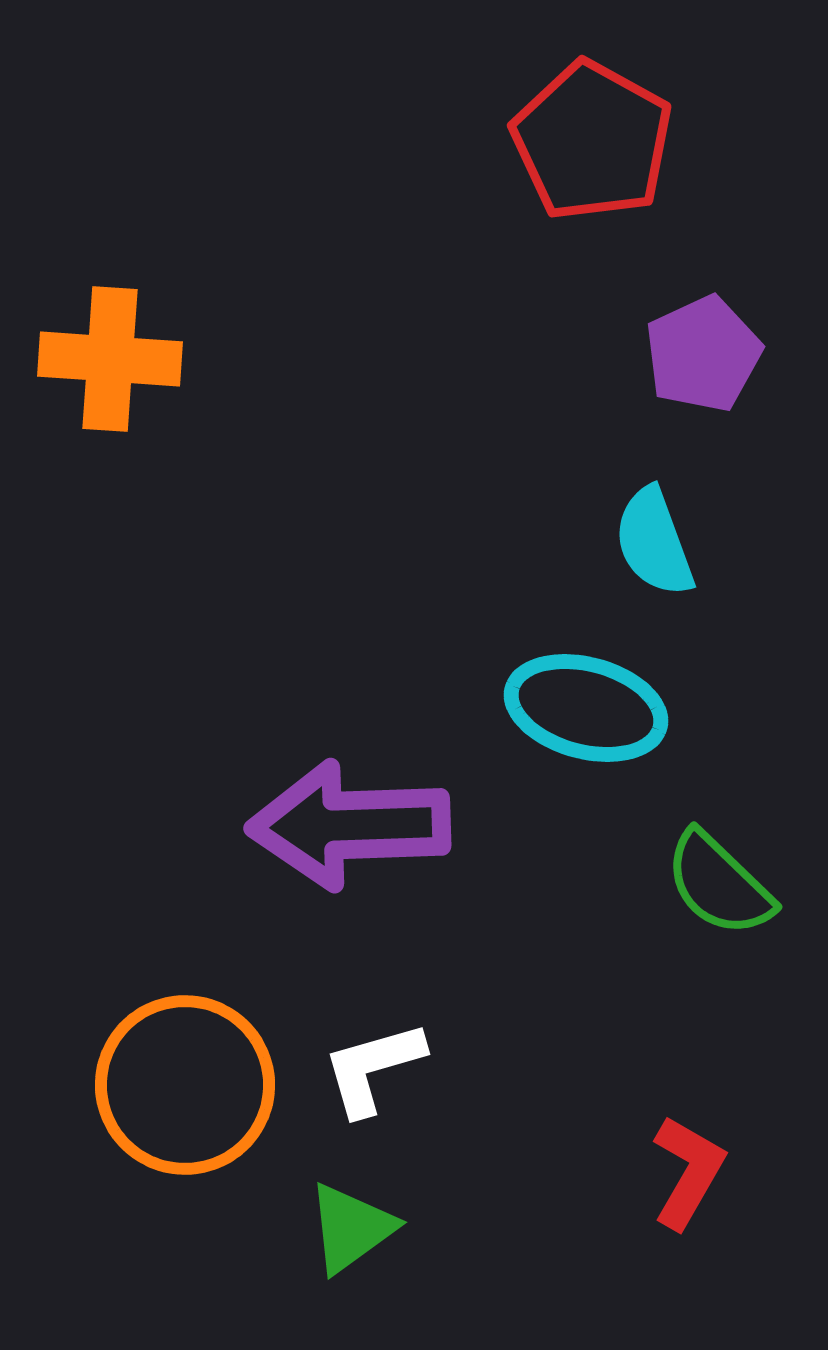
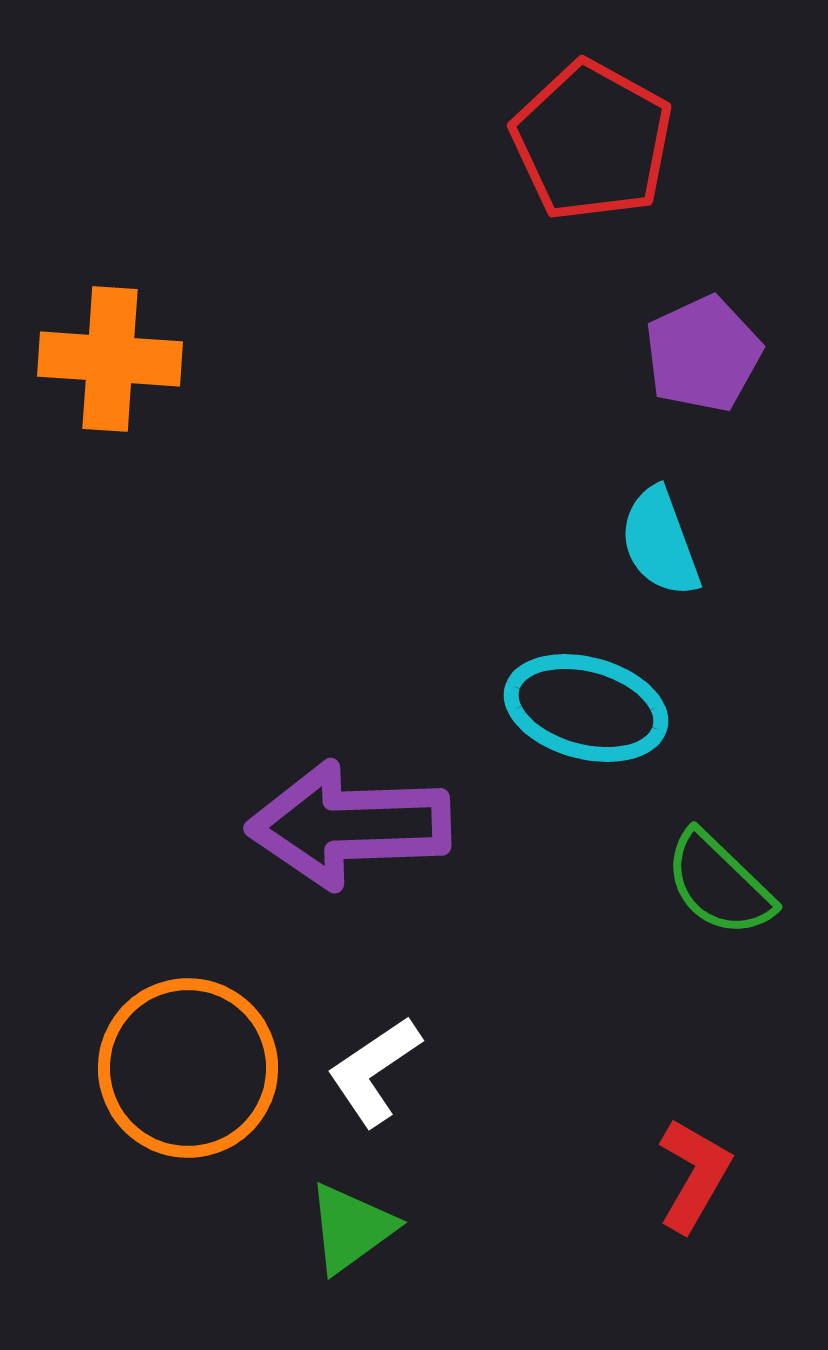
cyan semicircle: moved 6 px right
white L-shape: moved 1 px right, 3 px down; rotated 18 degrees counterclockwise
orange circle: moved 3 px right, 17 px up
red L-shape: moved 6 px right, 3 px down
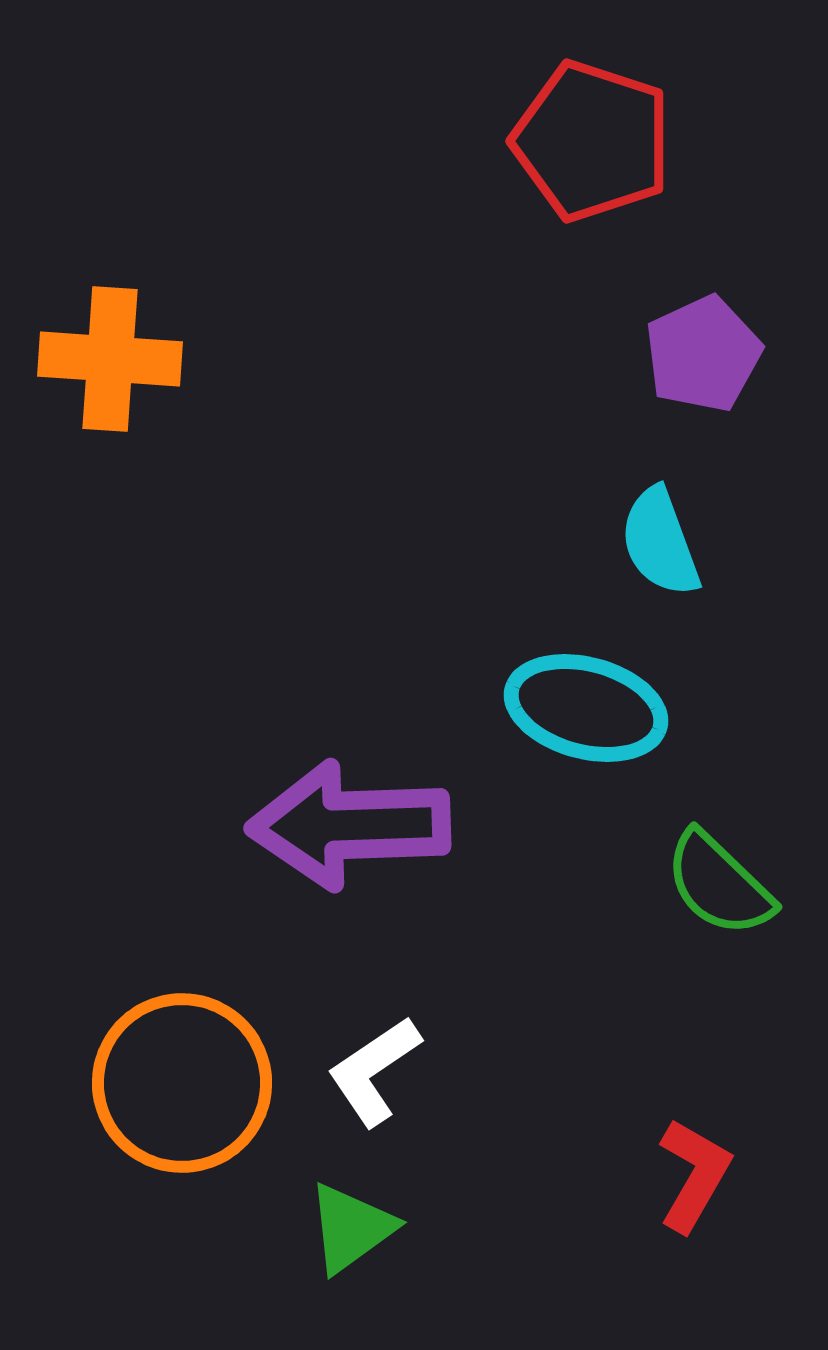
red pentagon: rotated 11 degrees counterclockwise
orange circle: moved 6 px left, 15 px down
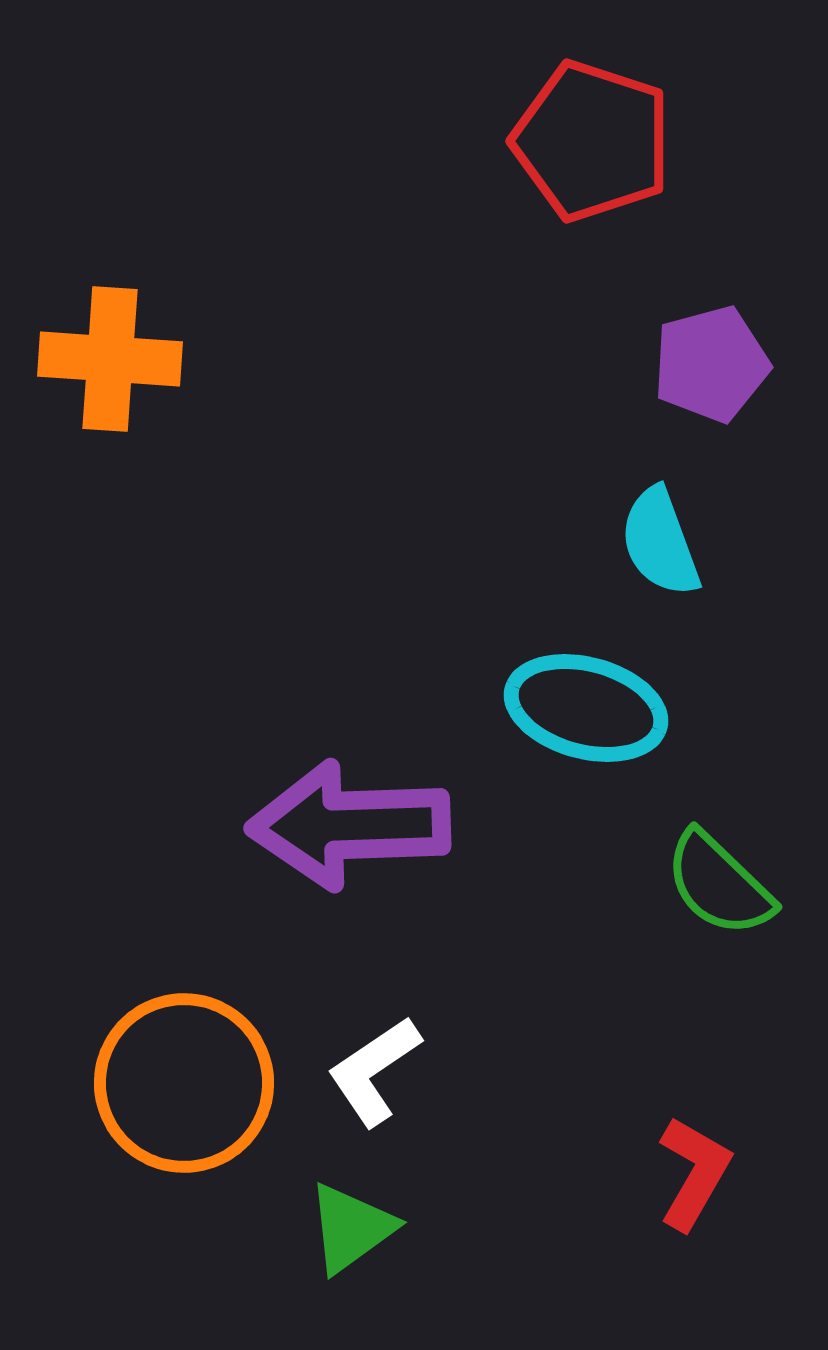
purple pentagon: moved 8 px right, 10 px down; rotated 10 degrees clockwise
orange circle: moved 2 px right
red L-shape: moved 2 px up
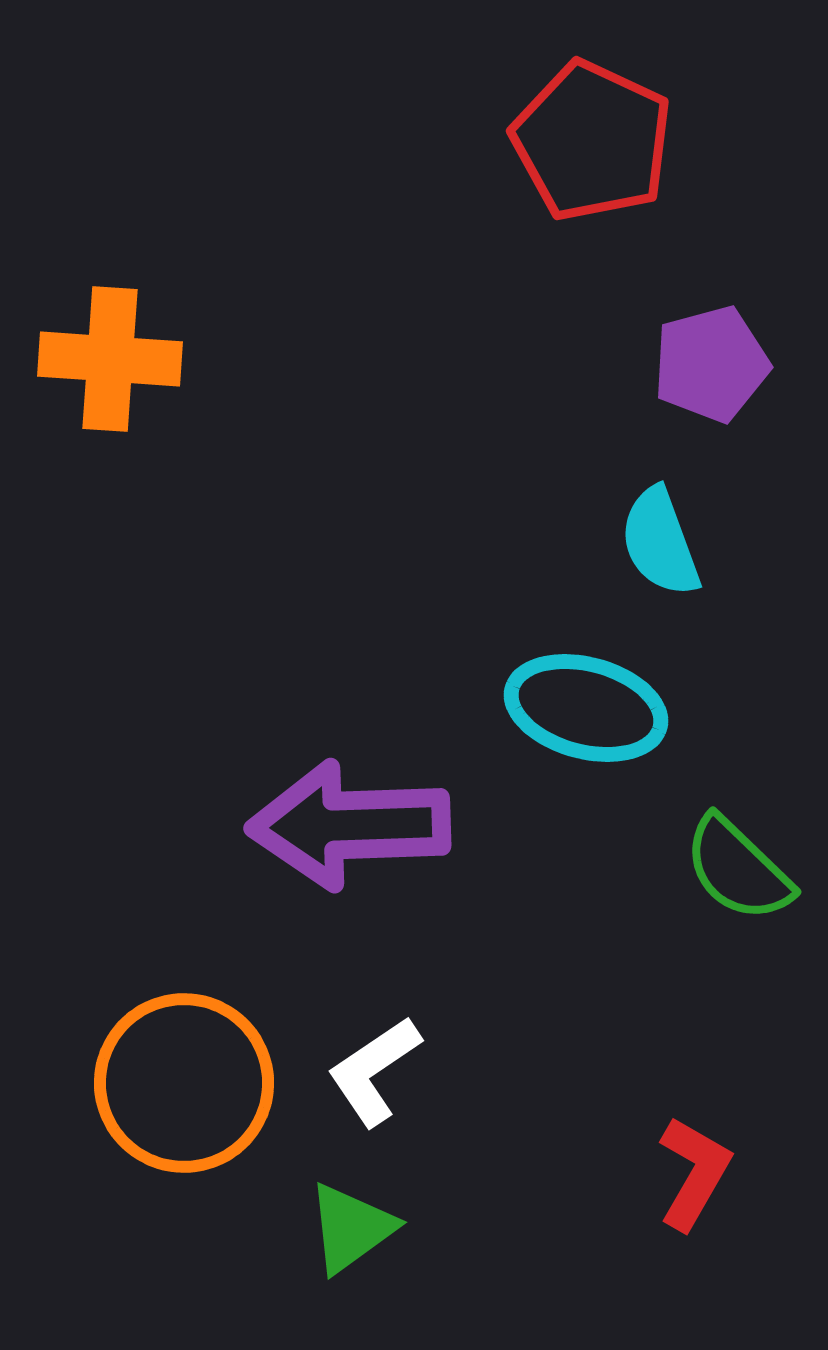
red pentagon: rotated 7 degrees clockwise
green semicircle: moved 19 px right, 15 px up
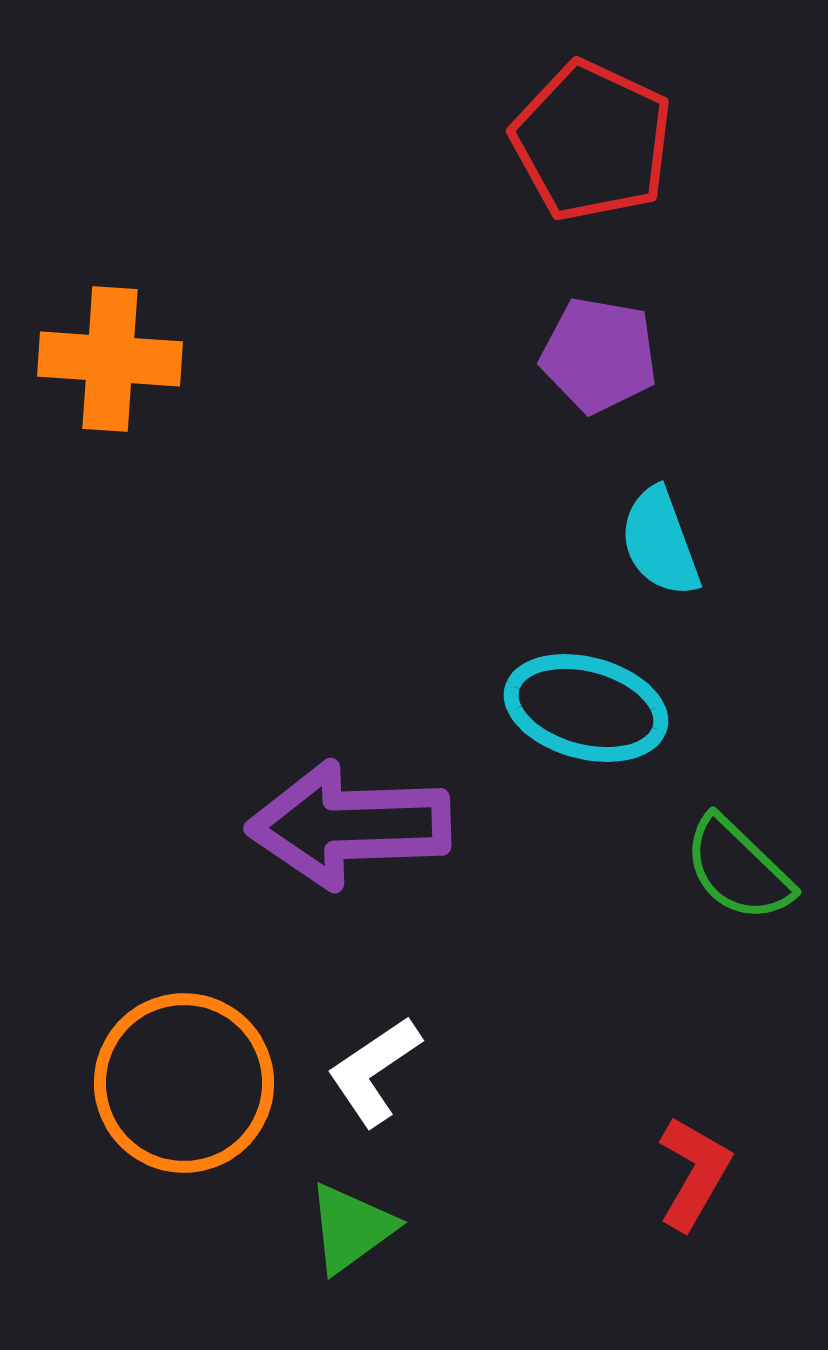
purple pentagon: moved 112 px left, 9 px up; rotated 25 degrees clockwise
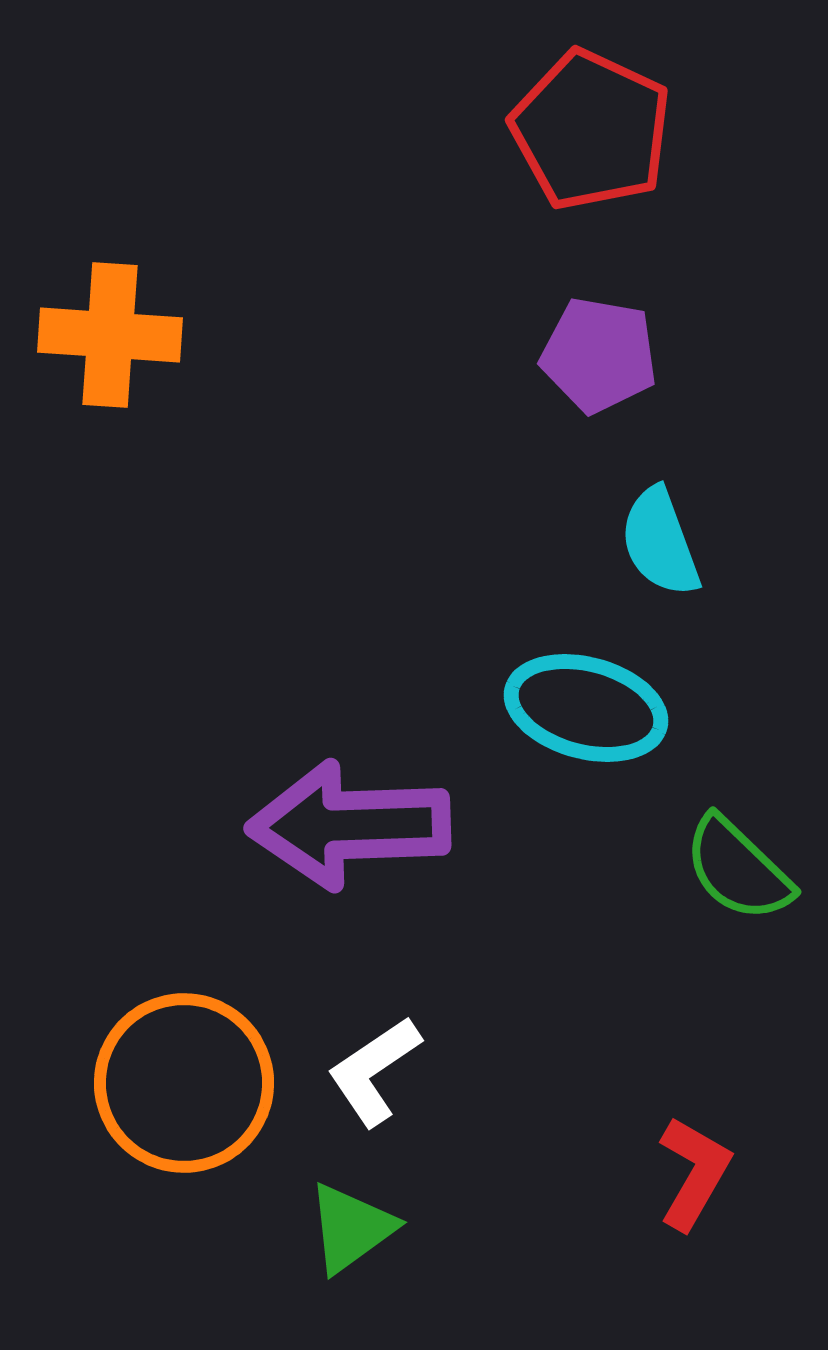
red pentagon: moved 1 px left, 11 px up
orange cross: moved 24 px up
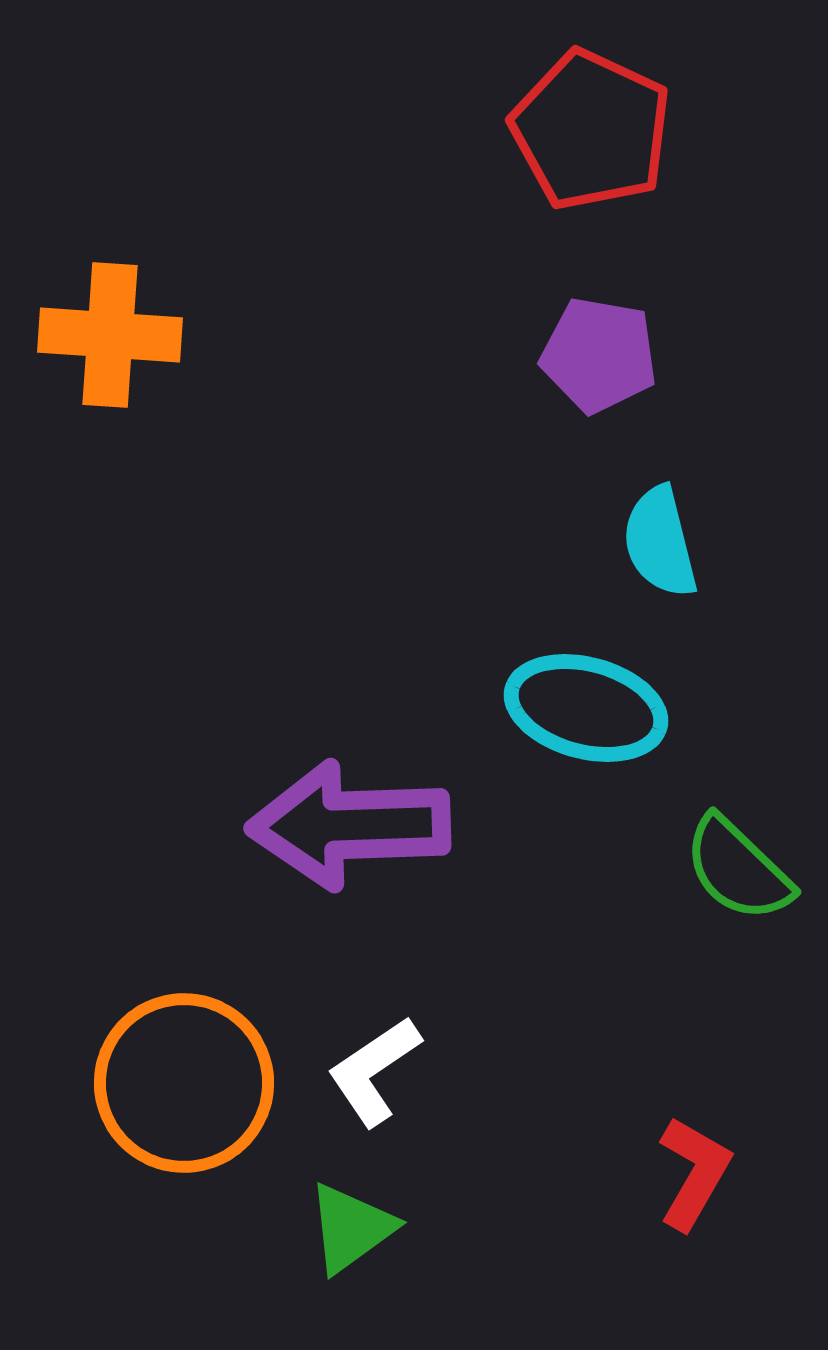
cyan semicircle: rotated 6 degrees clockwise
